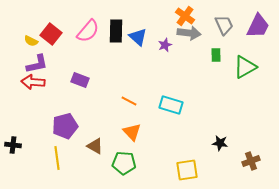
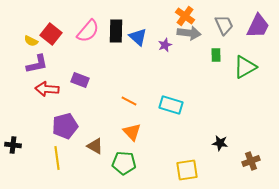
red arrow: moved 14 px right, 7 px down
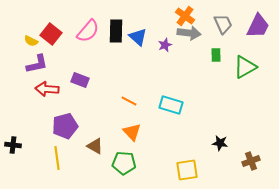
gray trapezoid: moved 1 px left, 1 px up
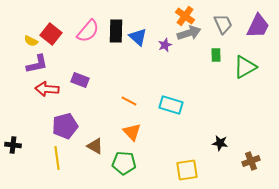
gray arrow: rotated 25 degrees counterclockwise
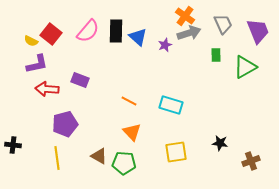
purple trapezoid: moved 5 px down; rotated 48 degrees counterclockwise
purple pentagon: moved 2 px up
brown triangle: moved 4 px right, 10 px down
yellow square: moved 11 px left, 18 px up
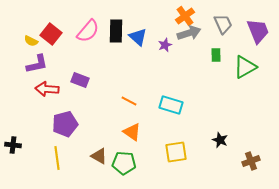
orange cross: rotated 18 degrees clockwise
orange triangle: rotated 12 degrees counterclockwise
black star: moved 3 px up; rotated 14 degrees clockwise
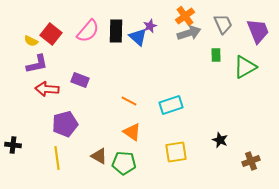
purple star: moved 15 px left, 19 px up
cyan rectangle: rotated 35 degrees counterclockwise
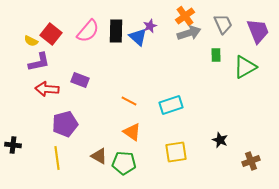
purple L-shape: moved 2 px right, 2 px up
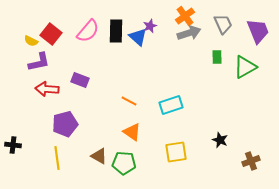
green rectangle: moved 1 px right, 2 px down
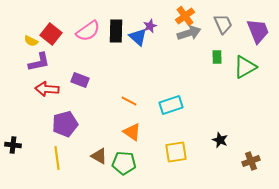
pink semicircle: rotated 15 degrees clockwise
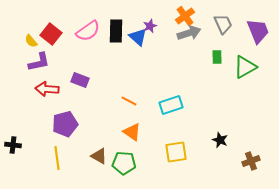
yellow semicircle: rotated 24 degrees clockwise
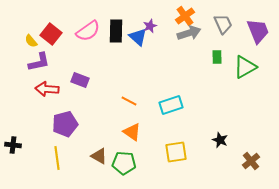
brown cross: rotated 18 degrees counterclockwise
